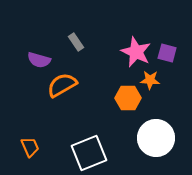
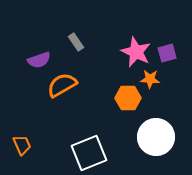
purple square: rotated 30 degrees counterclockwise
purple semicircle: rotated 35 degrees counterclockwise
orange star: moved 1 px up
white circle: moved 1 px up
orange trapezoid: moved 8 px left, 2 px up
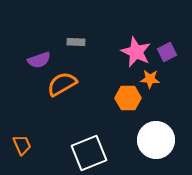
gray rectangle: rotated 54 degrees counterclockwise
purple square: moved 1 px up; rotated 12 degrees counterclockwise
orange semicircle: moved 1 px up
white circle: moved 3 px down
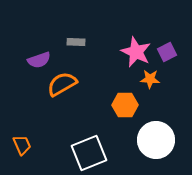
orange hexagon: moved 3 px left, 7 px down
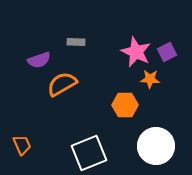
white circle: moved 6 px down
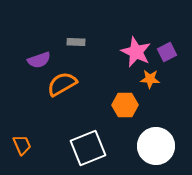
white square: moved 1 px left, 5 px up
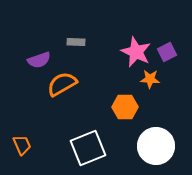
orange hexagon: moved 2 px down
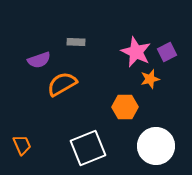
orange star: rotated 18 degrees counterclockwise
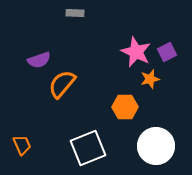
gray rectangle: moved 1 px left, 29 px up
orange semicircle: rotated 20 degrees counterclockwise
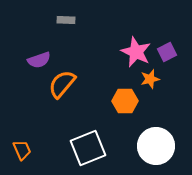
gray rectangle: moved 9 px left, 7 px down
orange hexagon: moved 6 px up
orange trapezoid: moved 5 px down
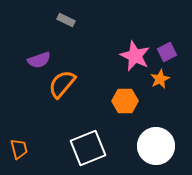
gray rectangle: rotated 24 degrees clockwise
pink star: moved 1 px left, 4 px down
orange star: moved 10 px right; rotated 12 degrees counterclockwise
orange trapezoid: moved 3 px left, 1 px up; rotated 10 degrees clockwise
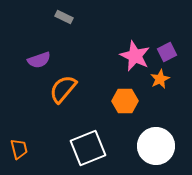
gray rectangle: moved 2 px left, 3 px up
orange semicircle: moved 1 px right, 5 px down
